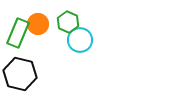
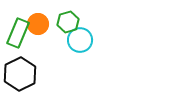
green hexagon: rotated 20 degrees clockwise
black hexagon: rotated 20 degrees clockwise
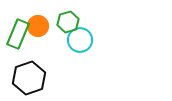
orange circle: moved 2 px down
green rectangle: moved 1 px down
black hexagon: moved 9 px right, 4 px down; rotated 8 degrees clockwise
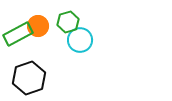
green rectangle: rotated 40 degrees clockwise
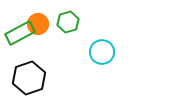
orange circle: moved 2 px up
green rectangle: moved 2 px right, 1 px up
cyan circle: moved 22 px right, 12 px down
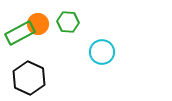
green hexagon: rotated 20 degrees clockwise
black hexagon: rotated 16 degrees counterclockwise
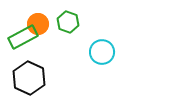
green hexagon: rotated 15 degrees clockwise
green rectangle: moved 3 px right, 4 px down
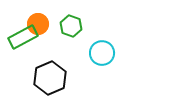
green hexagon: moved 3 px right, 4 px down
cyan circle: moved 1 px down
black hexagon: moved 21 px right; rotated 12 degrees clockwise
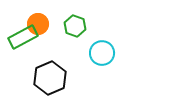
green hexagon: moved 4 px right
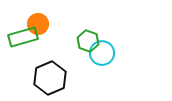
green hexagon: moved 13 px right, 15 px down
green rectangle: rotated 12 degrees clockwise
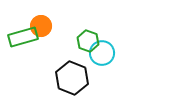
orange circle: moved 3 px right, 2 px down
black hexagon: moved 22 px right; rotated 16 degrees counterclockwise
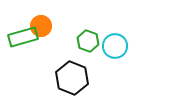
cyan circle: moved 13 px right, 7 px up
